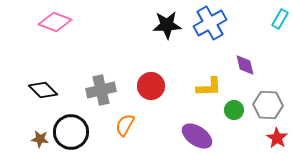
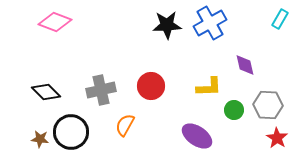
black diamond: moved 3 px right, 2 px down
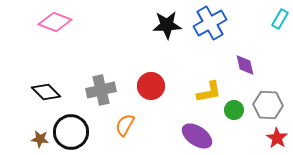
yellow L-shape: moved 5 px down; rotated 8 degrees counterclockwise
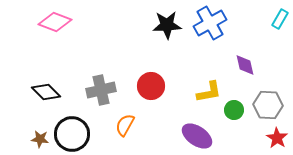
black circle: moved 1 px right, 2 px down
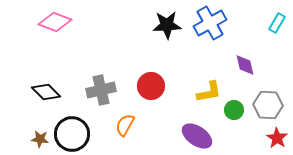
cyan rectangle: moved 3 px left, 4 px down
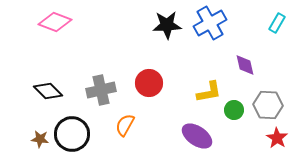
red circle: moved 2 px left, 3 px up
black diamond: moved 2 px right, 1 px up
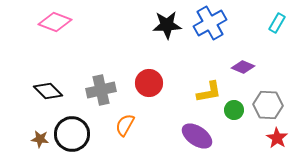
purple diamond: moved 2 px left, 2 px down; rotated 55 degrees counterclockwise
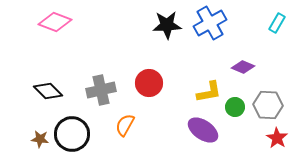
green circle: moved 1 px right, 3 px up
purple ellipse: moved 6 px right, 6 px up
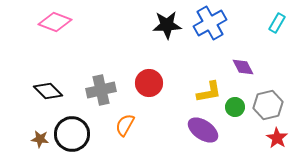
purple diamond: rotated 40 degrees clockwise
gray hexagon: rotated 16 degrees counterclockwise
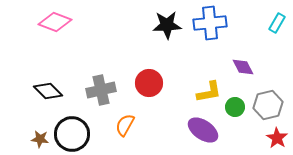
blue cross: rotated 24 degrees clockwise
